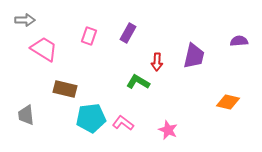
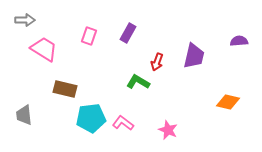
red arrow: rotated 18 degrees clockwise
gray trapezoid: moved 2 px left
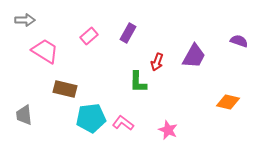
pink rectangle: rotated 30 degrees clockwise
purple semicircle: rotated 24 degrees clockwise
pink trapezoid: moved 1 px right, 2 px down
purple trapezoid: rotated 16 degrees clockwise
green L-shape: rotated 120 degrees counterclockwise
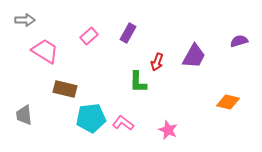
purple semicircle: rotated 36 degrees counterclockwise
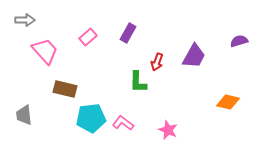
pink rectangle: moved 1 px left, 1 px down
pink trapezoid: rotated 16 degrees clockwise
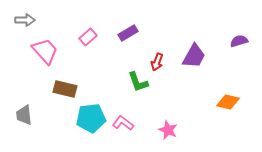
purple rectangle: rotated 30 degrees clockwise
green L-shape: rotated 20 degrees counterclockwise
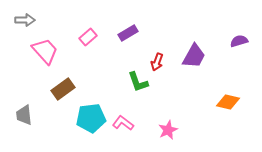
brown rectangle: moved 2 px left; rotated 50 degrees counterclockwise
pink star: rotated 24 degrees clockwise
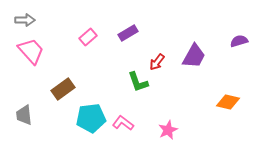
pink trapezoid: moved 14 px left
red arrow: rotated 18 degrees clockwise
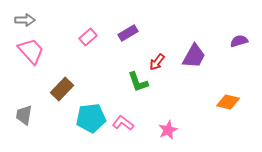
brown rectangle: moved 1 px left; rotated 10 degrees counterclockwise
gray trapezoid: rotated 15 degrees clockwise
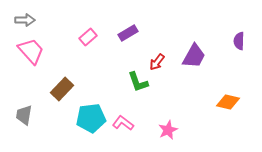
purple semicircle: rotated 72 degrees counterclockwise
